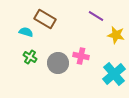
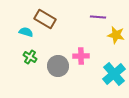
purple line: moved 2 px right, 1 px down; rotated 28 degrees counterclockwise
pink cross: rotated 14 degrees counterclockwise
gray circle: moved 3 px down
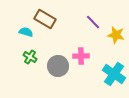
purple line: moved 5 px left, 5 px down; rotated 42 degrees clockwise
cyan cross: rotated 15 degrees counterclockwise
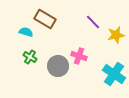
yellow star: rotated 24 degrees counterclockwise
pink cross: moved 2 px left; rotated 21 degrees clockwise
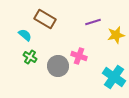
purple line: rotated 63 degrees counterclockwise
cyan semicircle: moved 1 px left, 3 px down; rotated 24 degrees clockwise
cyan cross: moved 3 px down
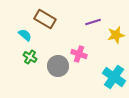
pink cross: moved 2 px up
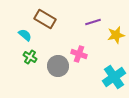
cyan cross: rotated 20 degrees clockwise
